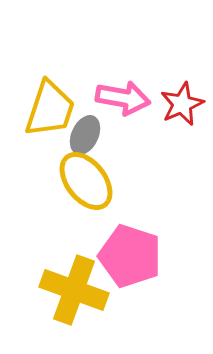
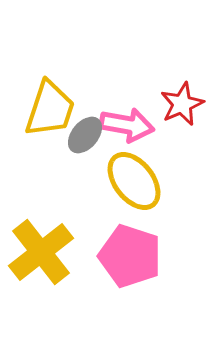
pink arrow: moved 4 px right, 27 px down
gray ellipse: rotated 15 degrees clockwise
yellow ellipse: moved 48 px right
yellow cross: moved 33 px left, 38 px up; rotated 32 degrees clockwise
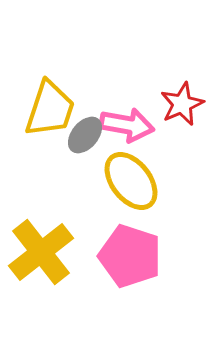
yellow ellipse: moved 3 px left
